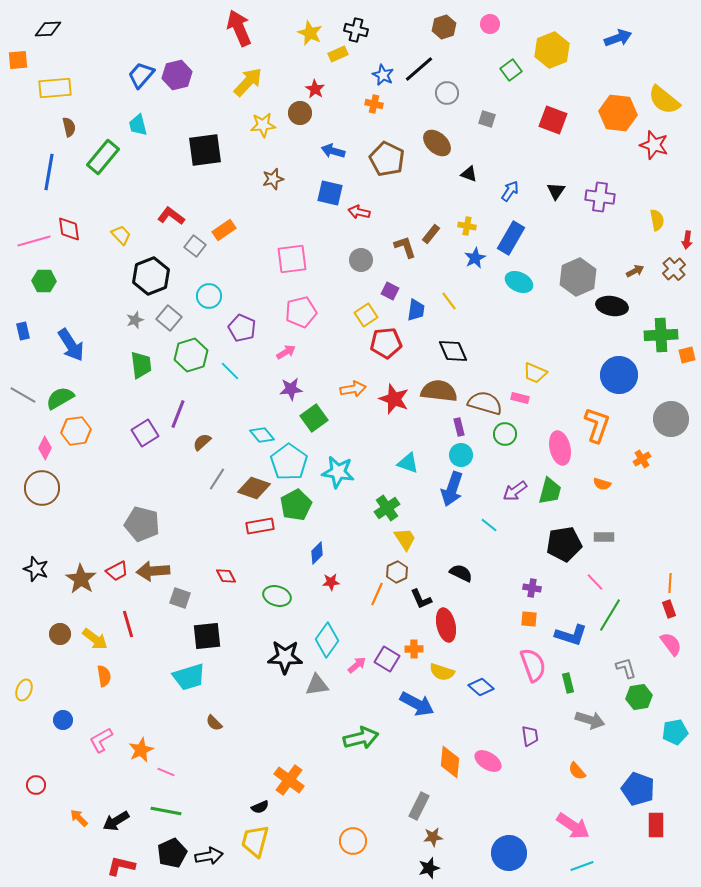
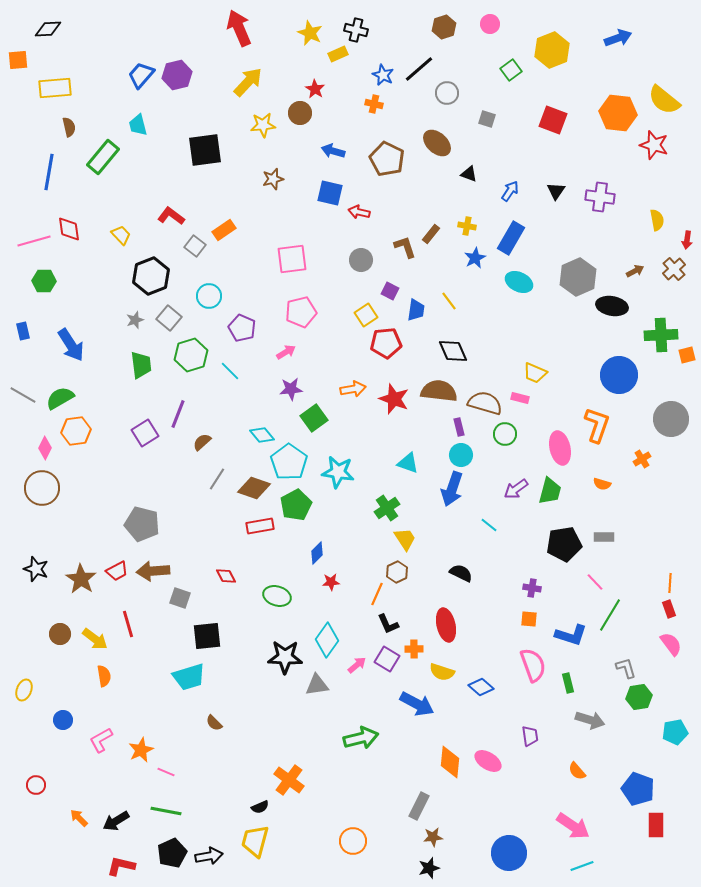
purple arrow at (515, 491): moved 1 px right, 2 px up
black L-shape at (421, 599): moved 33 px left, 25 px down
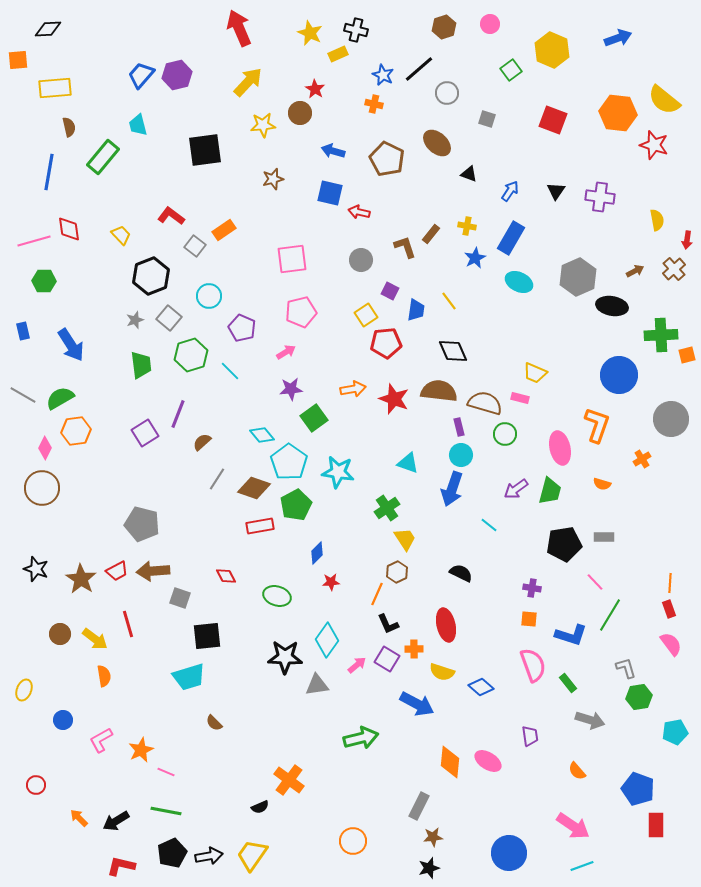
yellow hexagon at (552, 50): rotated 16 degrees counterclockwise
green rectangle at (568, 683): rotated 24 degrees counterclockwise
yellow trapezoid at (255, 841): moved 3 px left, 14 px down; rotated 20 degrees clockwise
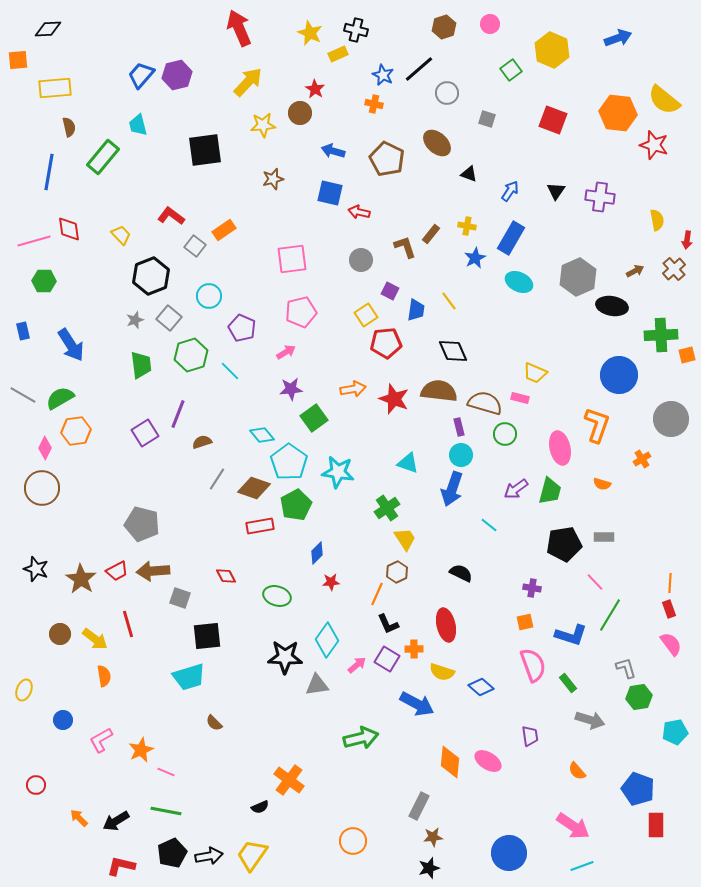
brown semicircle at (202, 442): rotated 24 degrees clockwise
orange square at (529, 619): moved 4 px left, 3 px down; rotated 18 degrees counterclockwise
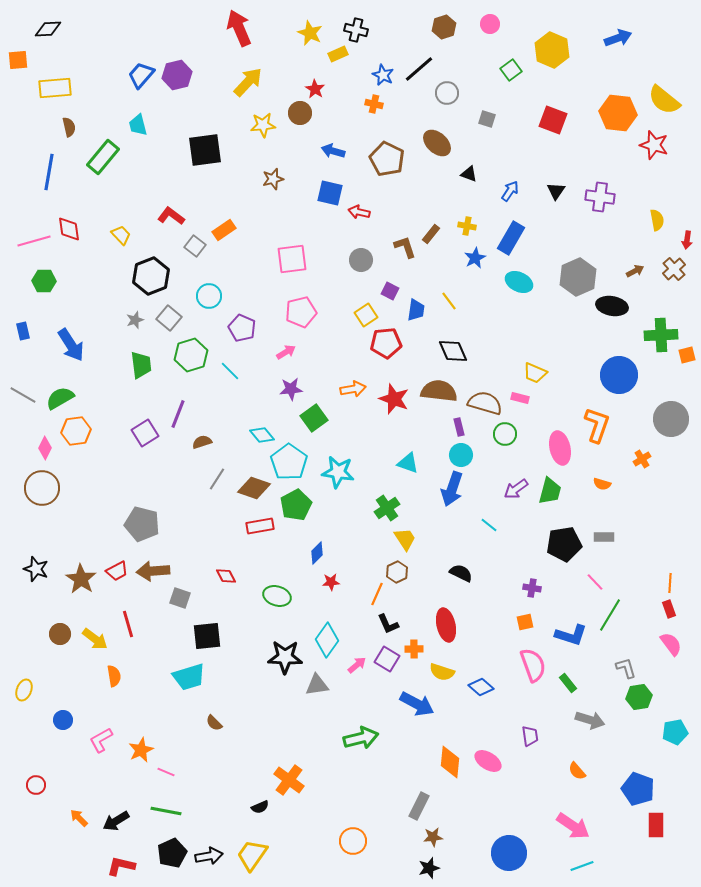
orange semicircle at (104, 676): moved 10 px right
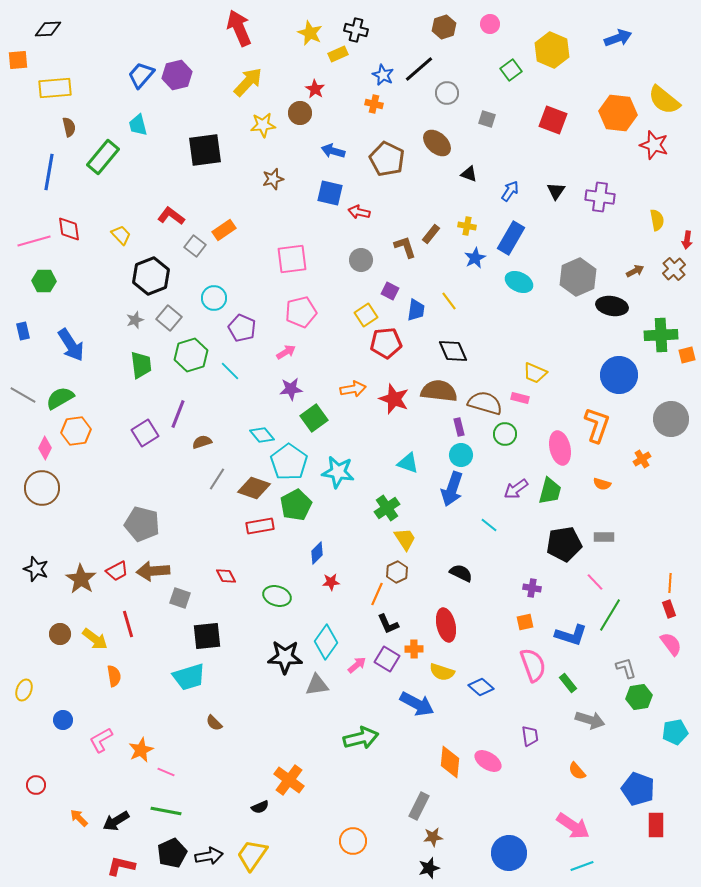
cyan circle at (209, 296): moved 5 px right, 2 px down
cyan diamond at (327, 640): moved 1 px left, 2 px down
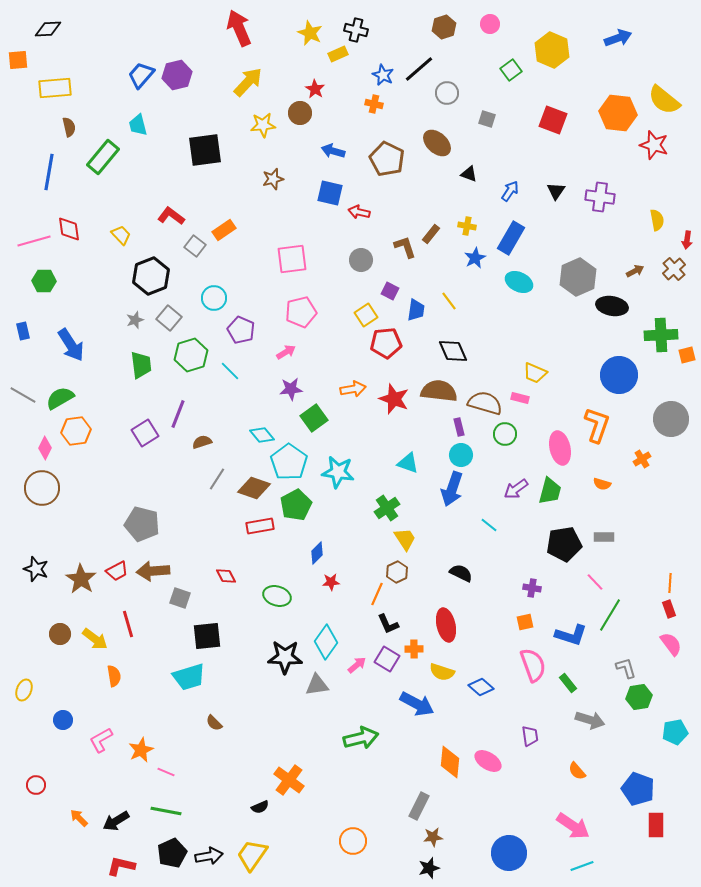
purple pentagon at (242, 328): moved 1 px left, 2 px down
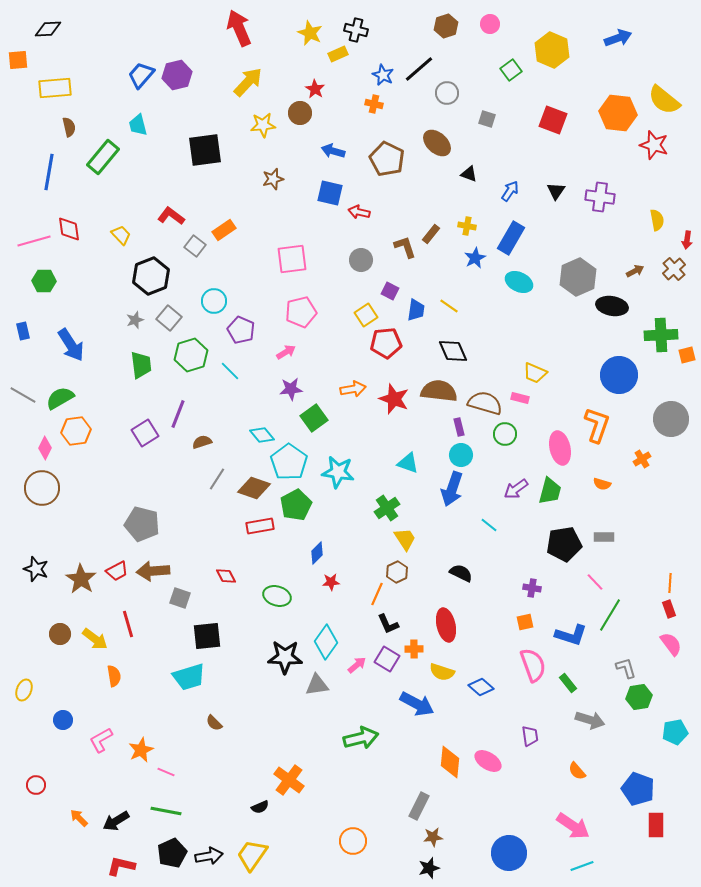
brown hexagon at (444, 27): moved 2 px right, 1 px up
cyan circle at (214, 298): moved 3 px down
yellow line at (449, 301): moved 5 px down; rotated 18 degrees counterclockwise
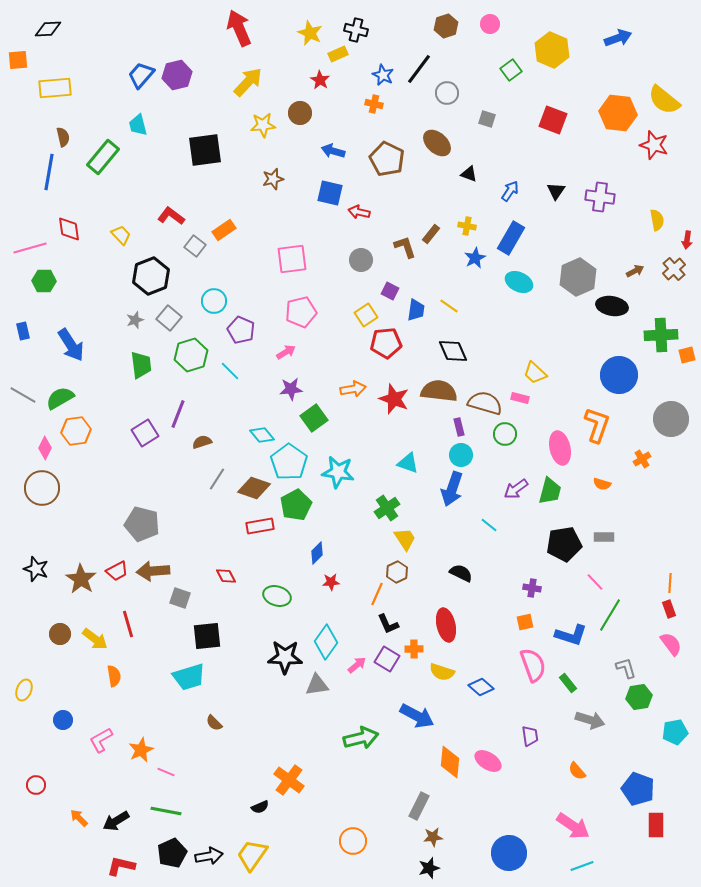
black line at (419, 69): rotated 12 degrees counterclockwise
red star at (315, 89): moved 5 px right, 9 px up
brown semicircle at (69, 127): moved 6 px left, 10 px down
pink line at (34, 241): moved 4 px left, 7 px down
yellow trapezoid at (535, 373): rotated 20 degrees clockwise
blue arrow at (417, 704): moved 12 px down
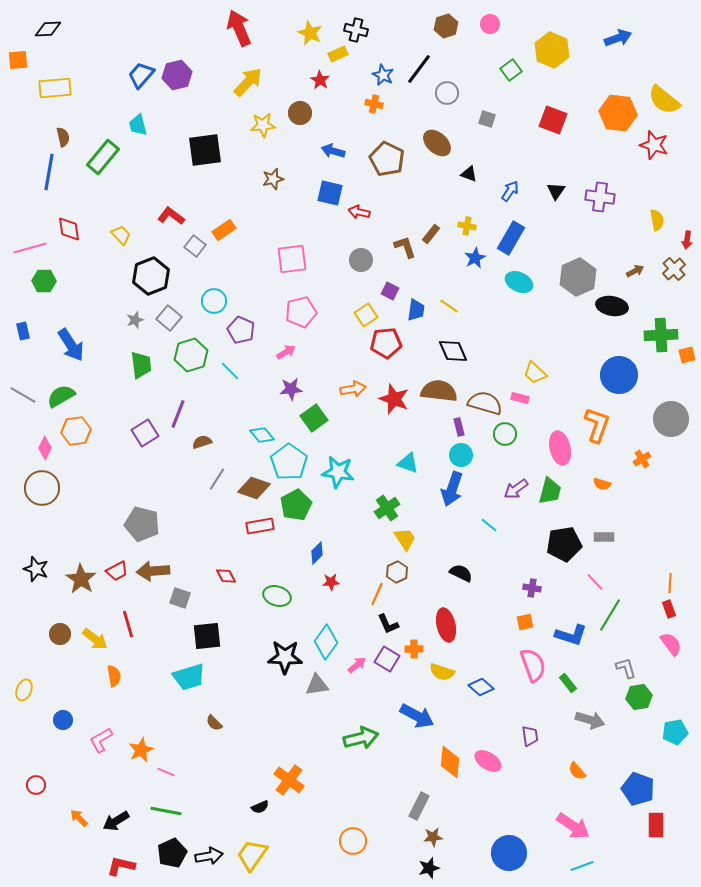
green semicircle at (60, 398): moved 1 px right, 2 px up
